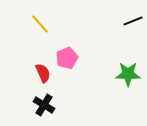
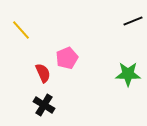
yellow line: moved 19 px left, 6 px down
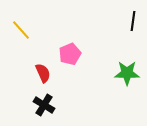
black line: rotated 60 degrees counterclockwise
pink pentagon: moved 3 px right, 4 px up
green star: moved 1 px left, 1 px up
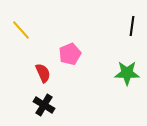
black line: moved 1 px left, 5 px down
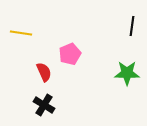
yellow line: moved 3 px down; rotated 40 degrees counterclockwise
red semicircle: moved 1 px right, 1 px up
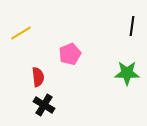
yellow line: rotated 40 degrees counterclockwise
red semicircle: moved 6 px left, 5 px down; rotated 18 degrees clockwise
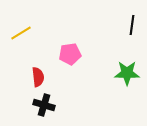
black line: moved 1 px up
pink pentagon: rotated 15 degrees clockwise
black cross: rotated 15 degrees counterclockwise
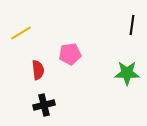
red semicircle: moved 7 px up
black cross: rotated 30 degrees counterclockwise
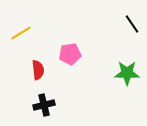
black line: moved 1 px up; rotated 42 degrees counterclockwise
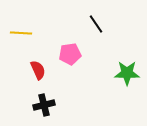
black line: moved 36 px left
yellow line: rotated 35 degrees clockwise
red semicircle: rotated 18 degrees counterclockwise
